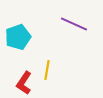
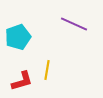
red L-shape: moved 2 px left, 2 px up; rotated 140 degrees counterclockwise
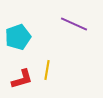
red L-shape: moved 2 px up
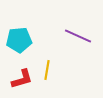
purple line: moved 4 px right, 12 px down
cyan pentagon: moved 1 px right, 3 px down; rotated 15 degrees clockwise
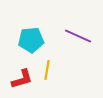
cyan pentagon: moved 12 px right
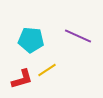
cyan pentagon: rotated 10 degrees clockwise
yellow line: rotated 48 degrees clockwise
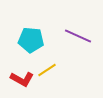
red L-shape: rotated 45 degrees clockwise
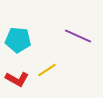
cyan pentagon: moved 13 px left
red L-shape: moved 5 px left
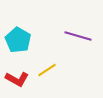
purple line: rotated 8 degrees counterclockwise
cyan pentagon: rotated 25 degrees clockwise
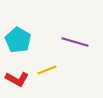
purple line: moved 3 px left, 6 px down
yellow line: rotated 12 degrees clockwise
